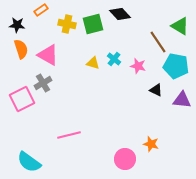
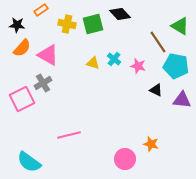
orange semicircle: moved 1 px right, 1 px up; rotated 60 degrees clockwise
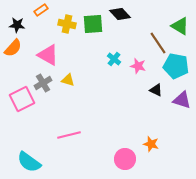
green square: rotated 10 degrees clockwise
brown line: moved 1 px down
orange semicircle: moved 9 px left
yellow triangle: moved 25 px left, 17 px down
purple triangle: rotated 12 degrees clockwise
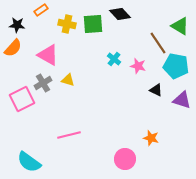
orange star: moved 6 px up
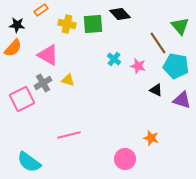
green triangle: rotated 18 degrees clockwise
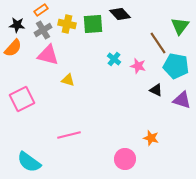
green triangle: rotated 18 degrees clockwise
pink triangle: rotated 15 degrees counterclockwise
gray cross: moved 53 px up
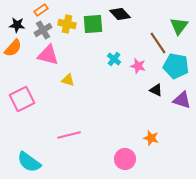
green triangle: moved 1 px left
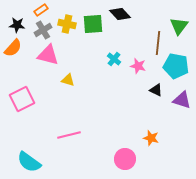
brown line: rotated 40 degrees clockwise
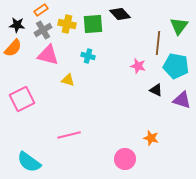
cyan cross: moved 26 px left, 3 px up; rotated 24 degrees counterclockwise
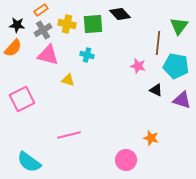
cyan cross: moved 1 px left, 1 px up
pink circle: moved 1 px right, 1 px down
